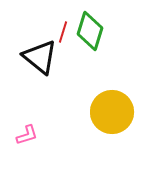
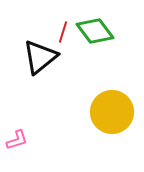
green diamond: moved 5 px right; rotated 54 degrees counterclockwise
black triangle: rotated 42 degrees clockwise
pink L-shape: moved 10 px left, 5 px down
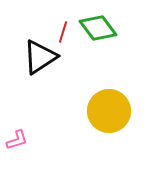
green diamond: moved 3 px right, 3 px up
black triangle: rotated 6 degrees clockwise
yellow circle: moved 3 px left, 1 px up
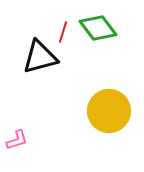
black triangle: rotated 18 degrees clockwise
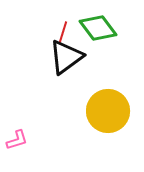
black triangle: moved 26 px right; rotated 21 degrees counterclockwise
yellow circle: moved 1 px left
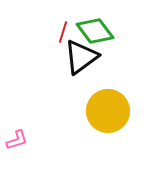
green diamond: moved 3 px left, 3 px down
black triangle: moved 15 px right
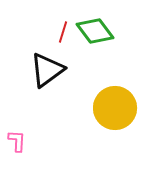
black triangle: moved 34 px left, 13 px down
yellow circle: moved 7 px right, 3 px up
pink L-shape: moved 1 px down; rotated 70 degrees counterclockwise
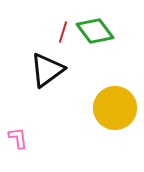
pink L-shape: moved 1 px right, 3 px up; rotated 10 degrees counterclockwise
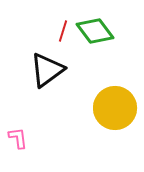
red line: moved 1 px up
